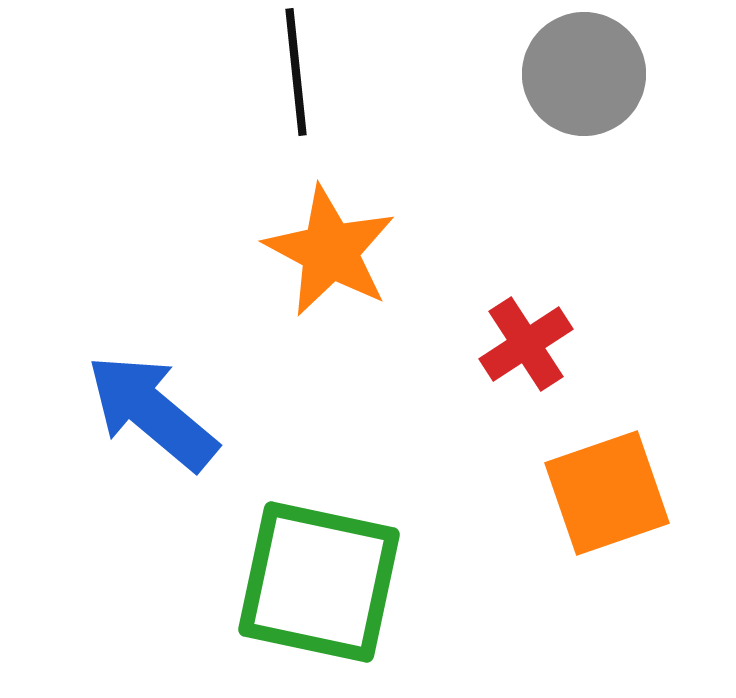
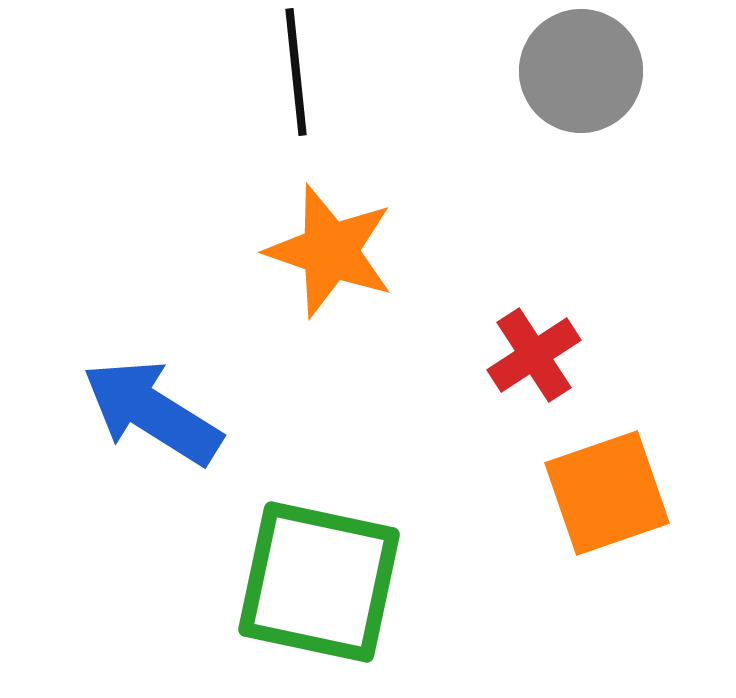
gray circle: moved 3 px left, 3 px up
orange star: rotated 9 degrees counterclockwise
red cross: moved 8 px right, 11 px down
blue arrow: rotated 8 degrees counterclockwise
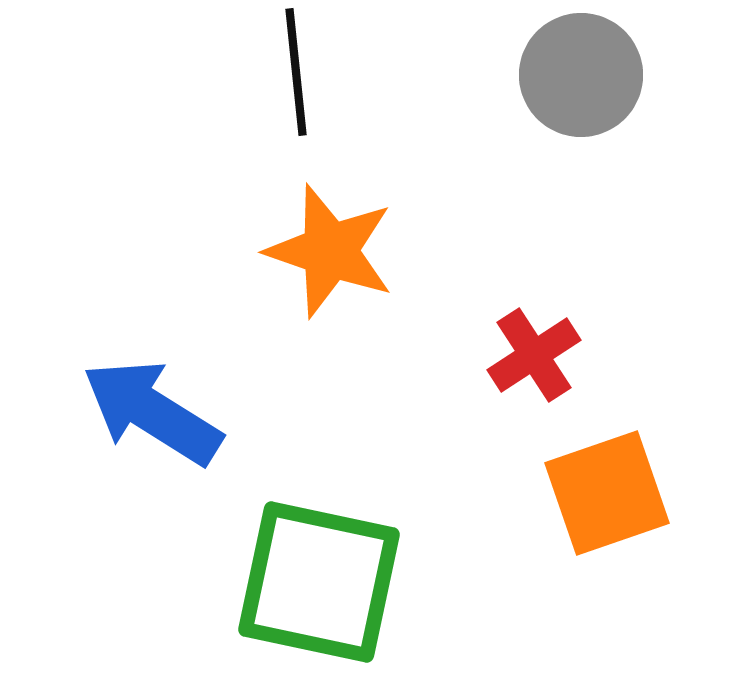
gray circle: moved 4 px down
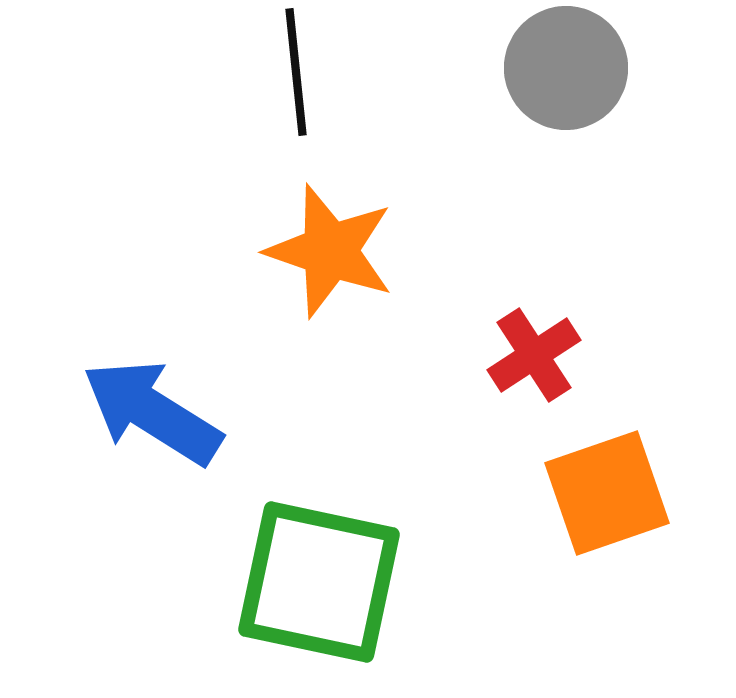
gray circle: moved 15 px left, 7 px up
